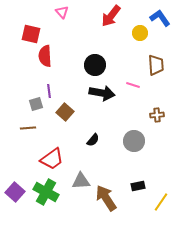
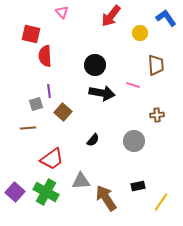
blue L-shape: moved 6 px right
brown square: moved 2 px left
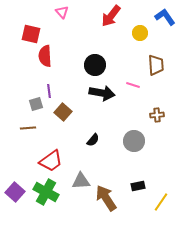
blue L-shape: moved 1 px left, 1 px up
red trapezoid: moved 1 px left, 2 px down
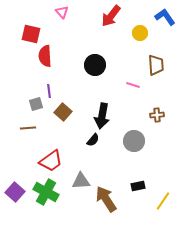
black arrow: moved 23 px down; rotated 90 degrees clockwise
brown arrow: moved 1 px down
yellow line: moved 2 px right, 1 px up
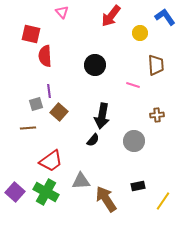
brown square: moved 4 px left
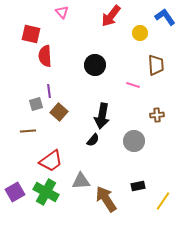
brown line: moved 3 px down
purple square: rotated 18 degrees clockwise
